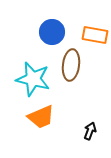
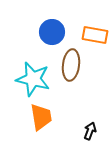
orange trapezoid: rotated 76 degrees counterclockwise
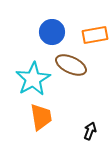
orange rectangle: rotated 20 degrees counterclockwise
brown ellipse: rotated 72 degrees counterclockwise
cyan star: rotated 28 degrees clockwise
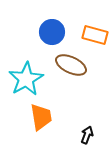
orange rectangle: rotated 25 degrees clockwise
cyan star: moved 7 px left
black arrow: moved 3 px left, 4 px down
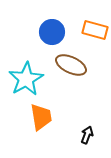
orange rectangle: moved 5 px up
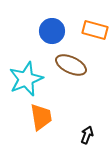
blue circle: moved 1 px up
cyan star: rotated 8 degrees clockwise
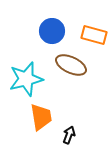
orange rectangle: moved 1 px left, 5 px down
cyan star: rotated 8 degrees clockwise
black arrow: moved 18 px left
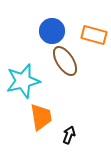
brown ellipse: moved 6 px left, 4 px up; rotated 32 degrees clockwise
cyan star: moved 3 px left, 2 px down
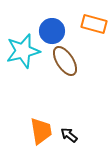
orange rectangle: moved 11 px up
cyan star: moved 30 px up
orange trapezoid: moved 14 px down
black arrow: rotated 72 degrees counterclockwise
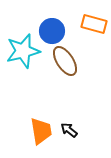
black arrow: moved 5 px up
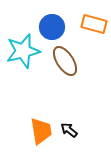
blue circle: moved 4 px up
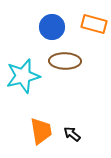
cyan star: moved 25 px down
brown ellipse: rotated 56 degrees counterclockwise
black arrow: moved 3 px right, 4 px down
